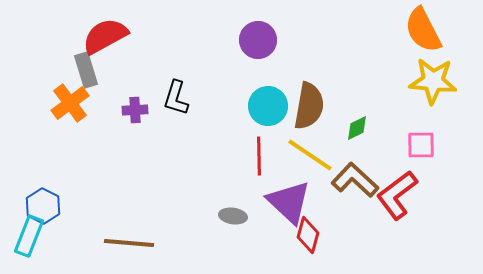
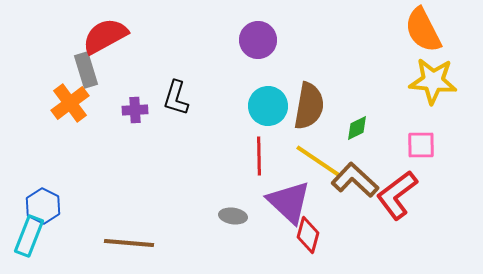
yellow line: moved 8 px right, 6 px down
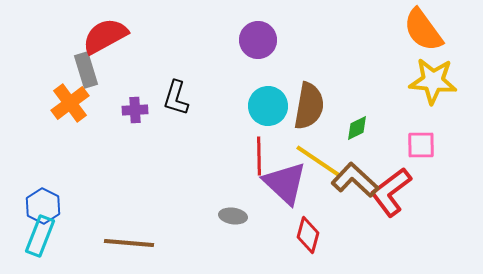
orange semicircle: rotated 9 degrees counterclockwise
red L-shape: moved 6 px left, 3 px up
purple triangle: moved 4 px left, 19 px up
cyan rectangle: moved 11 px right
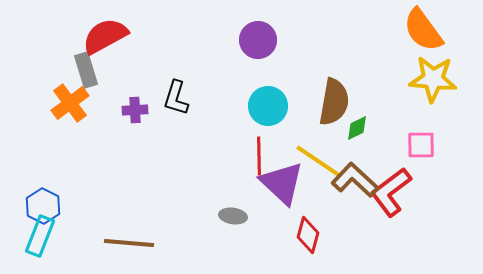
yellow star: moved 2 px up
brown semicircle: moved 25 px right, 4 px up
purple triangle: moved 3 px left
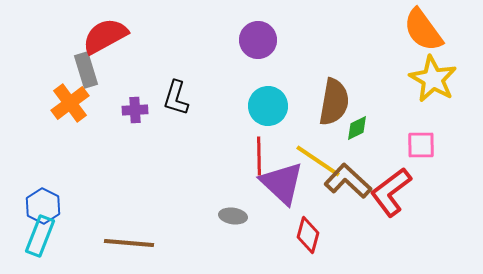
yellow star: rotated 24 degrees clockwise
brown L-shape: moved 7 px left, 1 px down
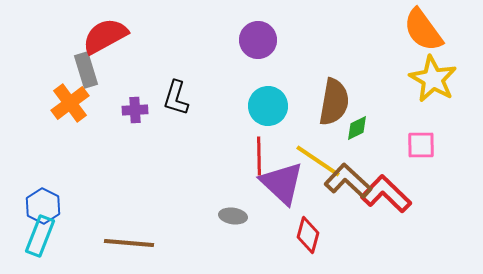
red L-shape: moved 5 px left, 2 px down; rotated 81 degrees clockwise
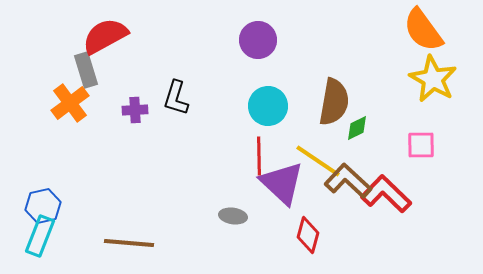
blue hexagon: rotated 20 degrees clockwise
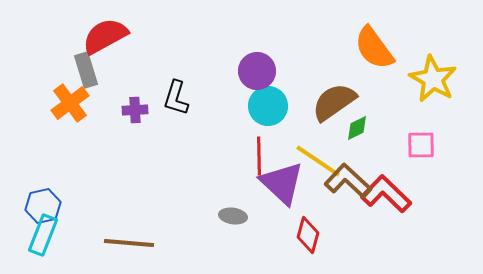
orange semicircle: moved 49 px left, 18 px down
purple circle: moved 1 px left, 31 px down
brown semicircle: rotated 135 degrees counterclockwise
cyan rectangle: moved 3 px right, 1 px up
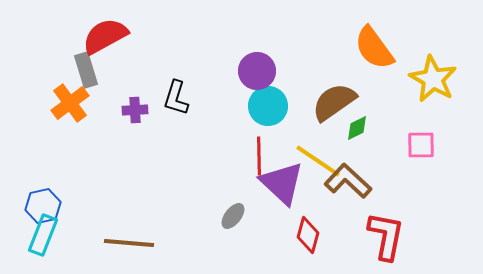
red L-shape: moved 42 px down; rotated 57 degrees clockwise
gray ellipse: rotated 60 degrees counterclockwise
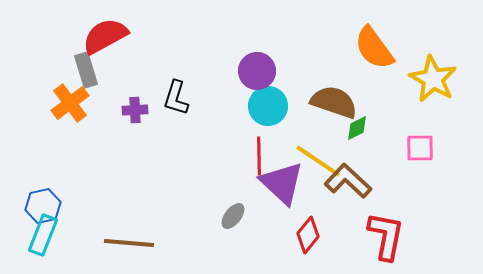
brown semicircle: rotated 54 degrees clockwise
pink square: moved 1 px left, 3 px down
red diamond: rotated 24 degrees clockwise
